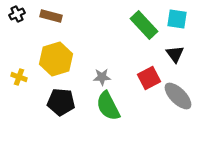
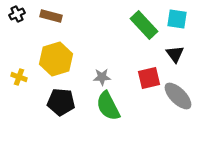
red square: rotated 15 degrees clockwise
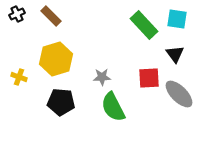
brown rectangle: rotated 30 degrees clockwise
red square: rotated 10 degrees clockwise
gray ellipse: moved 1 px right, 2 px up
green semicircle: moved 5 px right, 1 px down
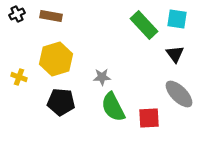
brown rectangle: rotated 35 degrees counterclockwise
red square: moved 40 px down
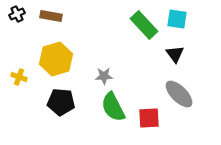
gray star: moved 2 px right, 1 px up
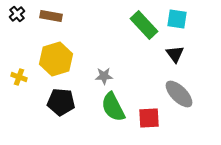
black cross: rotated 14 degrees counterclockwise
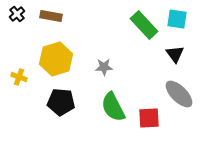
gray star: moved 9 px up
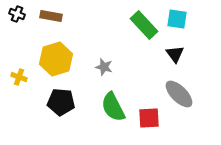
black cross: rotated 28 degrees counterclockwise
gray star: rotated 18 degrees clockwise
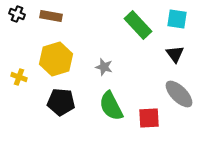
green rectangle: moved 6 px left
green semicircle: moved 2 px left, 1 px up
